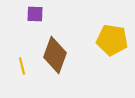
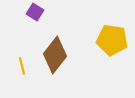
purple square: moved 2 px up; rotated 30 degrees clockwise
brown diamond: rotated 18 degrees clockwise
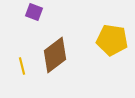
purple square: moved 1 px left; rotated 12 degrees counterclockwise
brown diamond: rotated 15 degrees clockwise
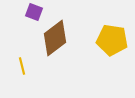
brown diamond: moved 17 px up
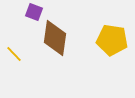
brown diamond: rotated 45 degrees counterclockwise
yellow line: moved 8 px left, 12 px up; rotated 30 degrees counterclockwise
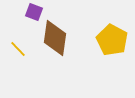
yellow pentagon: rotated 20 degrees clockwise
yellow line: moved 4 px right, 5 px up
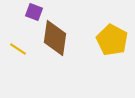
yellow line: rotated 12 degrees counterclockwise
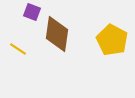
purple square: moved 2 px left
brown diamond: moved 2 px right, 4 px up
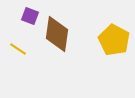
purple square: moved 2 px left, 4 px down
yellow pentagon: moved 2 px right
